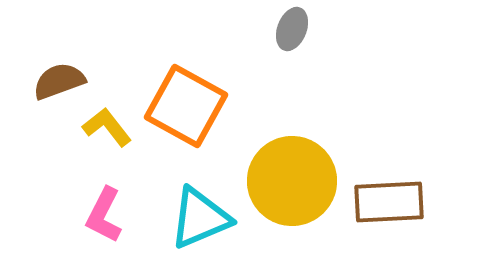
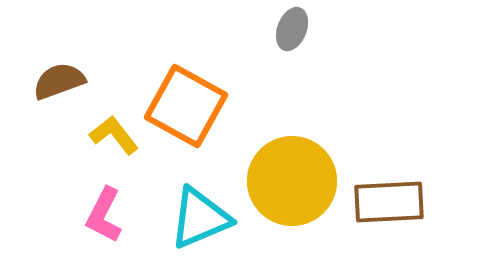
yellow L-shape: moved 7 px right, 8 px down
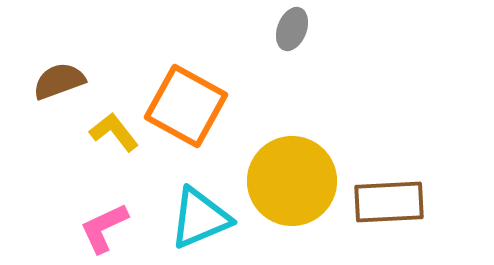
yellow L-shape: moved 3 px up
pink L-shape: moved 13 px down; rotated 38 degrees clockwise
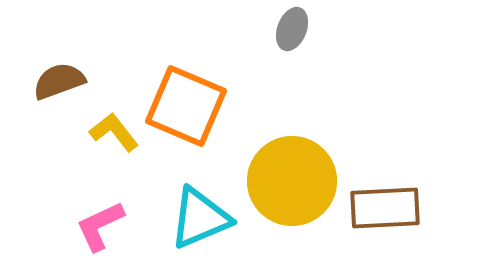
orange square: rotated 6 degrees counterclockwise
brown rectangle: moved 4 px left, 6 px down
pink L-shape: moved 4 px left, 2 px up
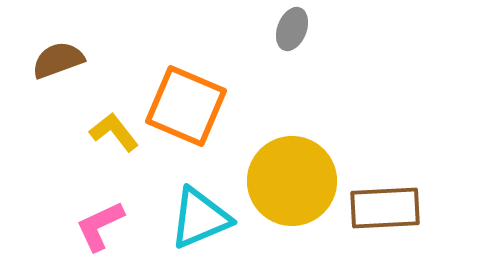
brown semicircle: moved 1 px left, 21 px up
